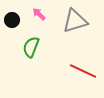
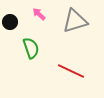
black circle: moved 2 px left, 2 px down
green semicircle: moved 1 px down; rotated 140 degrees clockwise
red line: moved 12 px left
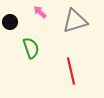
pink arrow: moved 1 px right, 2 px up
red line: rotated 52 degrees clockwise
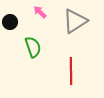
gray triangle: rotated 16 degrees counterclockwise
green semicircle: moved 2 px right, 1 px up
red line: rotated 12 degrees clockwise
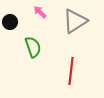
red line: rotated 8 degrees clockwise
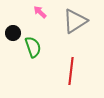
black circle: moved 3 px right, 11 px down
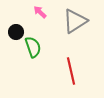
black circle: moved 3 px right, 1 px up
red line: rotated 20 degrees counterclockwise
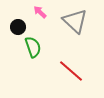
gray triangle: rotated 44 degrees counterclockwise
black circle: moved 2 px right, 5 px up
red line: rotated 36 degrees counterclockwise
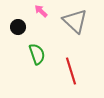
pink arrow: moved 1 px right, 1 px up
green semicircle: moved 4 px right, 7 px down
red line: rotated 32 degrees clockwise
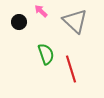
black circle: moved 1 px right, 5 px up
green semicircle: moved 9 px right
red line: moved 2 px up
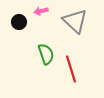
pink arrow: rotated 56 degrees counterclockwise
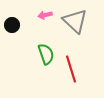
pink arrow: moved 4 px right, 4 px down
black circle: moved 7 px left, 3 px down
